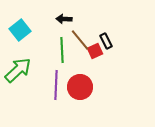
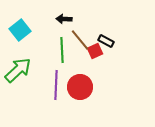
black rectangle: rotated 35 degrees counterclockwise
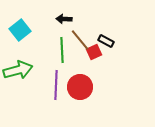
red square: moved 1 px left, 1 px down
green arrow: rotated 28 degrees clockwise
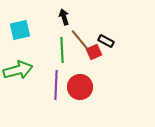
black arrow: moved 2 px up; rotated 70 degrees clockwise
cyan square: rotated 25 degrees clockwise
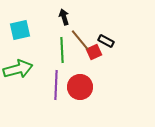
green arrow: moved 1 px up
